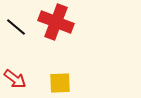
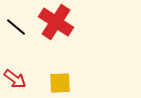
red cross: rotated 12 degrees clockwise
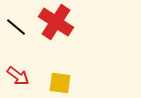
red arrow: moved 3 px right, 3 px up
yellow square: rotated 10 degrees clockwise
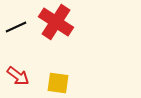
black line: rotated 65 degrees counterclockwise
yellow square: moved 2 px left
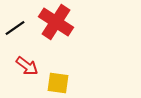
black line: moved 1 px left, 1 px down; rotated 10 degrees counterclockwise
red arrow: moved 9 px right, 10 px up
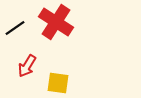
red arrow: rotated 85 degrees clockwise
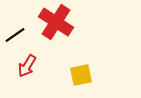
black line: moved 7 px down
yellow square: moved 23 px right, 8 px up; rotated 20 degrees counterclockwise
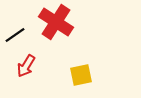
red arrow: moved 1 px left
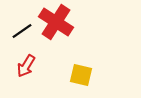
black line: moved 7 px right, 4 px up
yellow square: rotated 25 degrees clockwise
